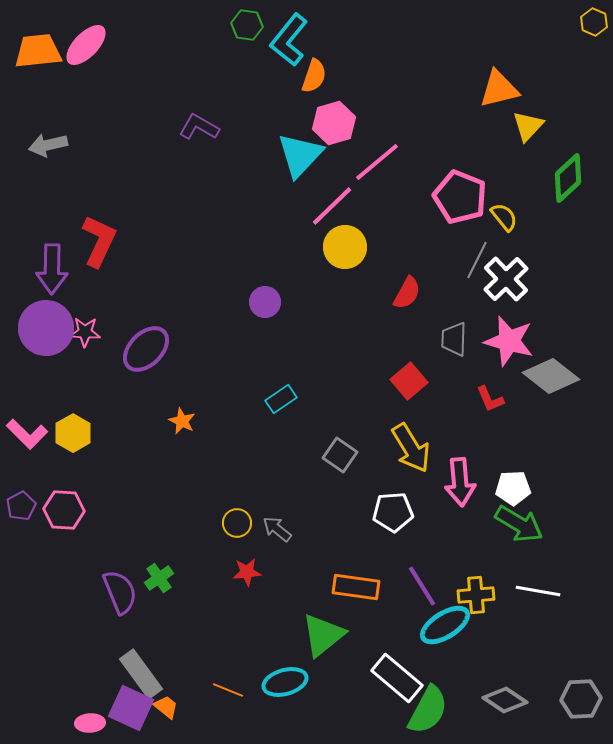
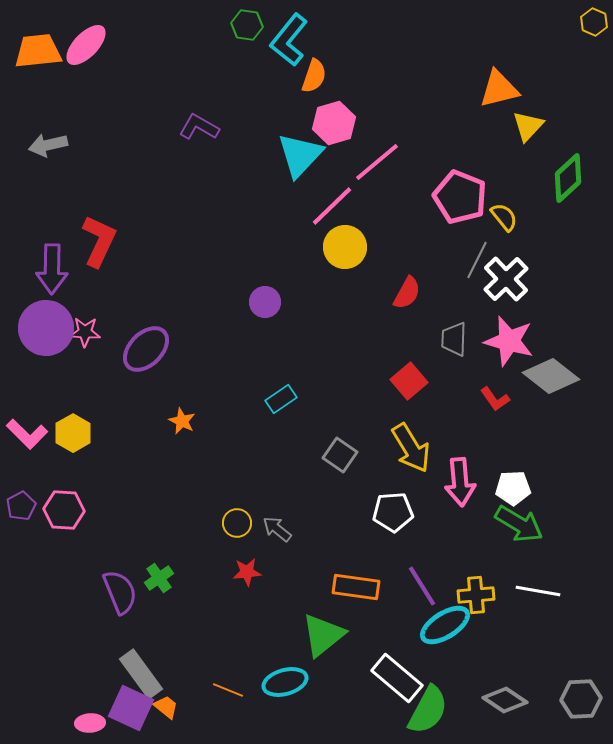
red L-shape at (490, 399): moved 5 px right; rotated 12 degrees counterclockwise
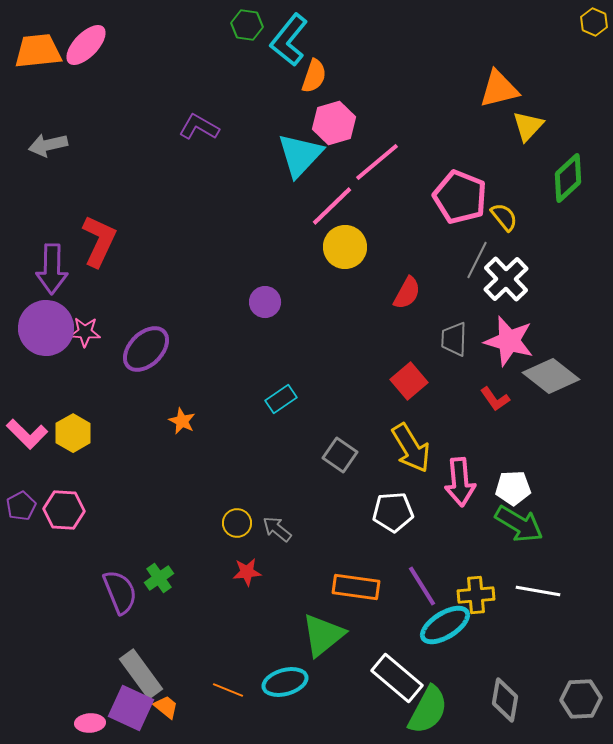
gray diamond at (505, 700): rotated 66 degrees clockwise
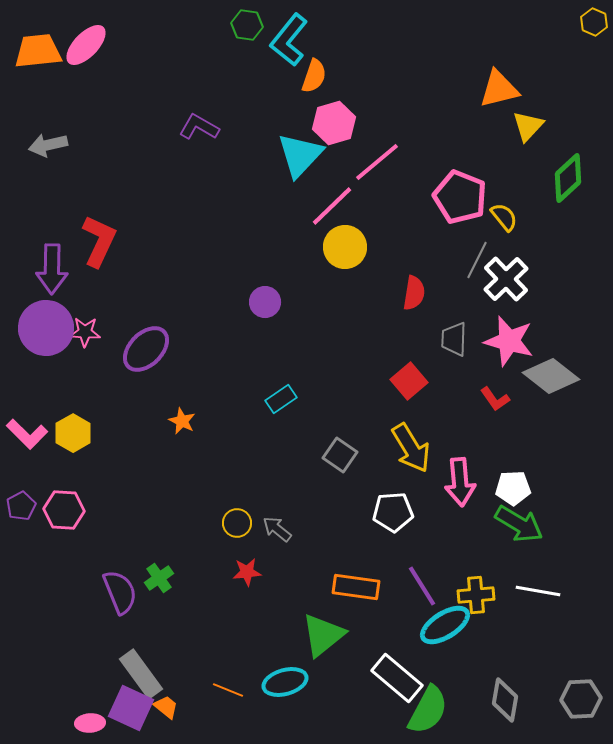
red semicircle at (407, 293): moved 7 px right; rotated 20 degrees counterclockwise
